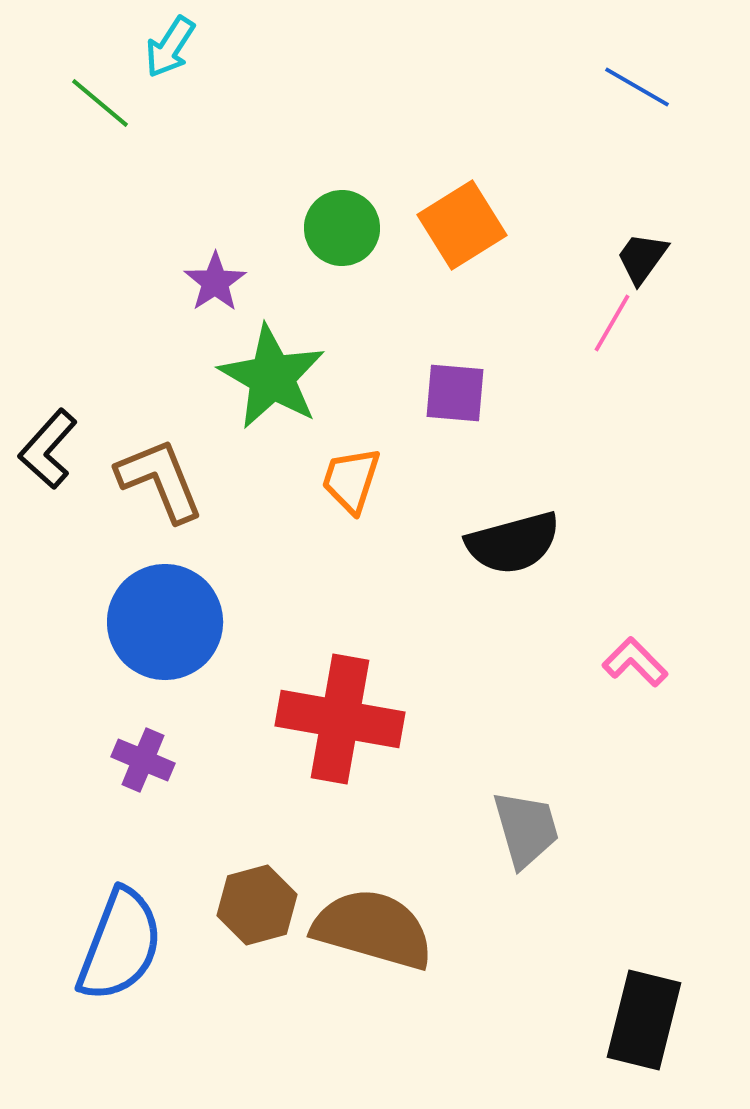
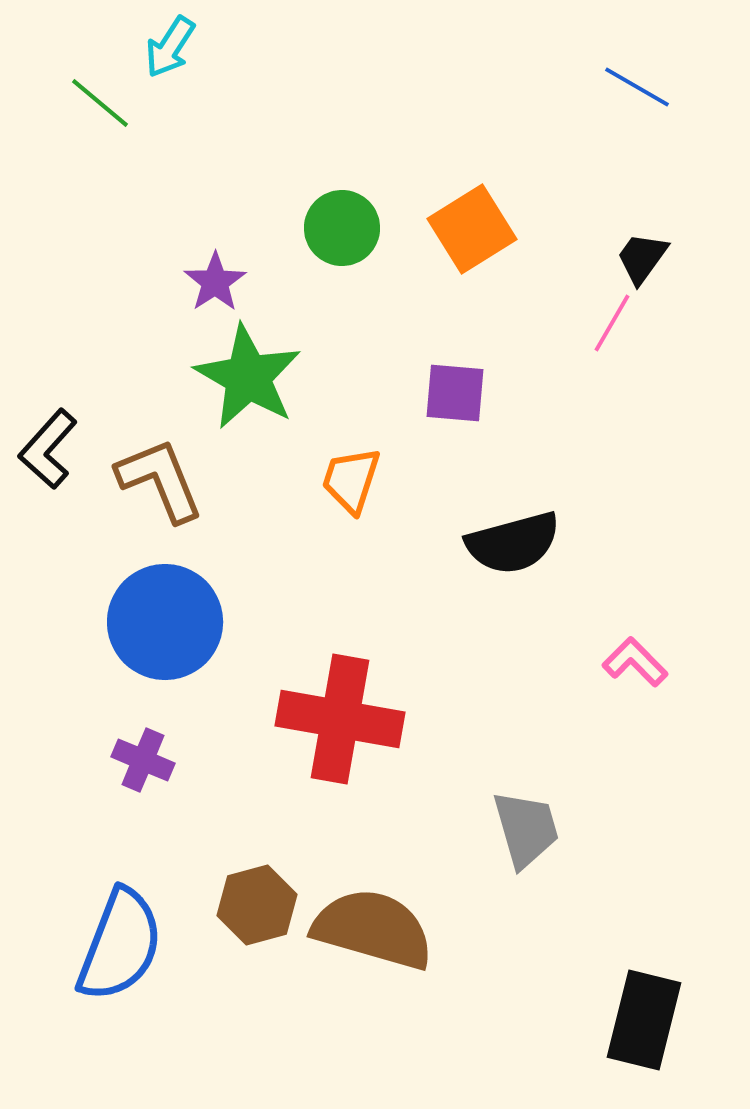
orange square: moved 10 px right, 4 px down
green star: moved 24 px left
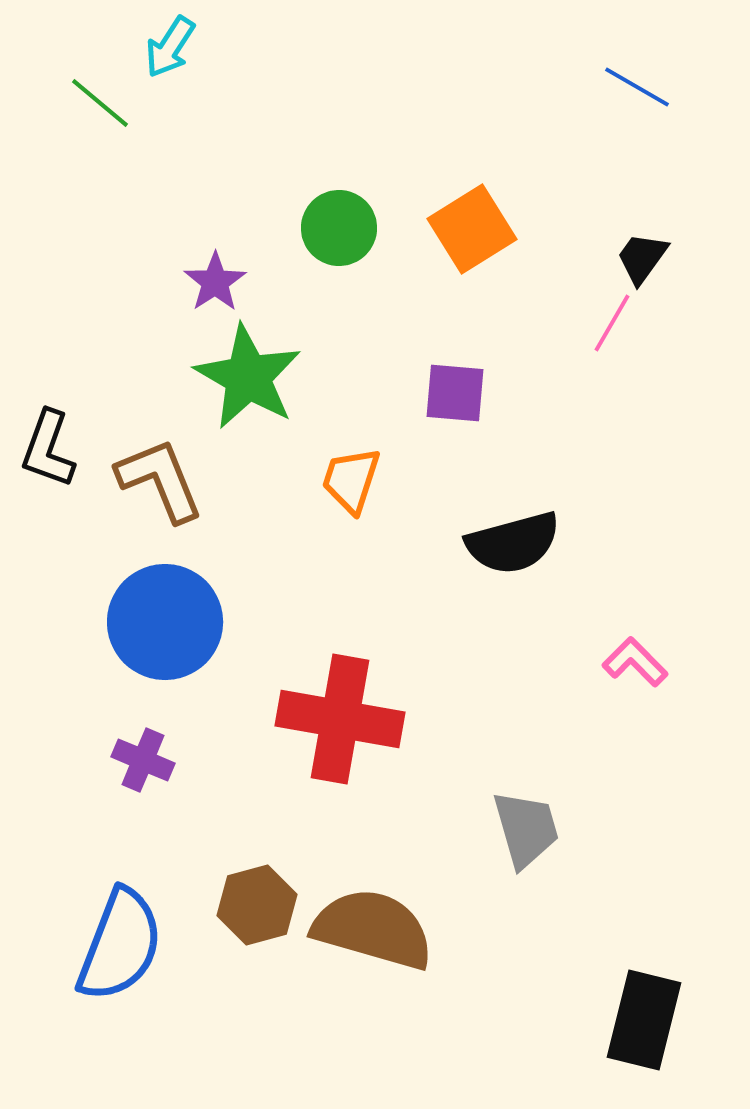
green circle: moved 3 px left
black L-shape: rotated 22 degrees counterclockwise
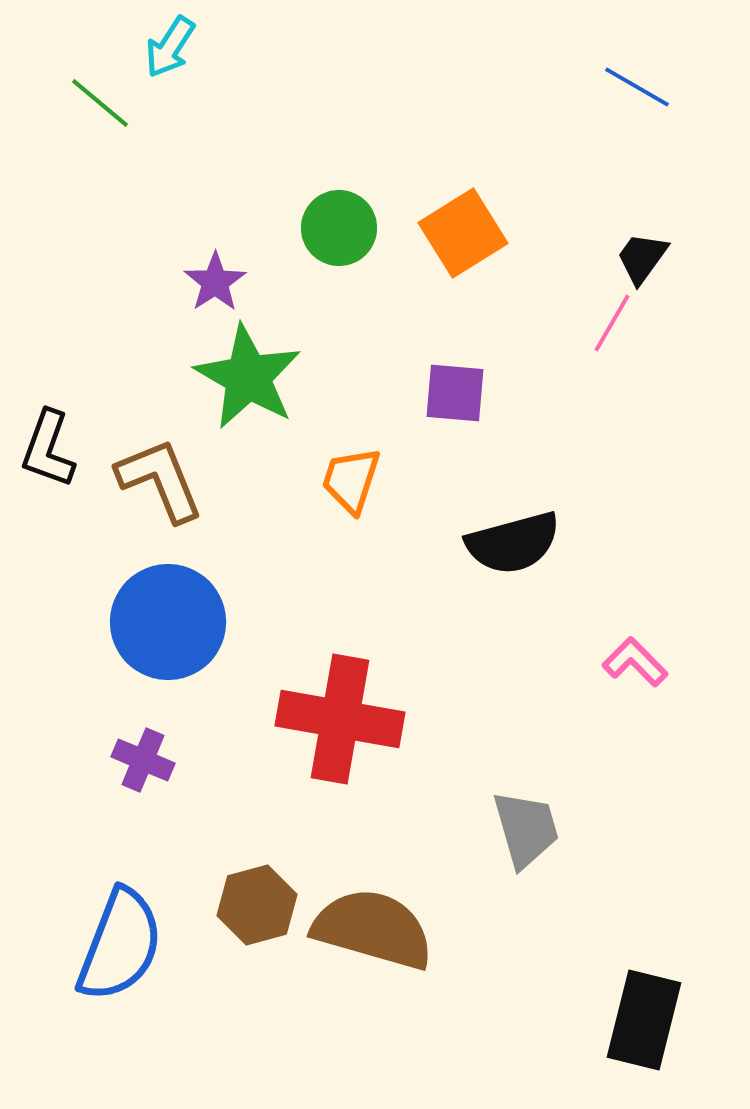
orange square: moved 9 px left, 4 px down
blue circle: moved 3 px right
